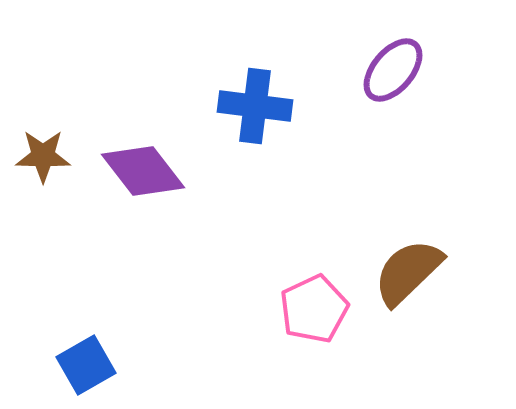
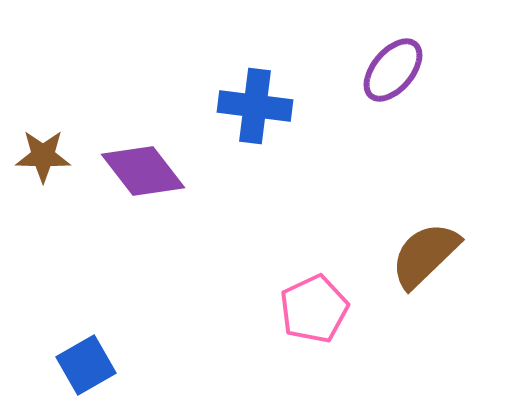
brown semicircle: moved 17 px right, 17 px up
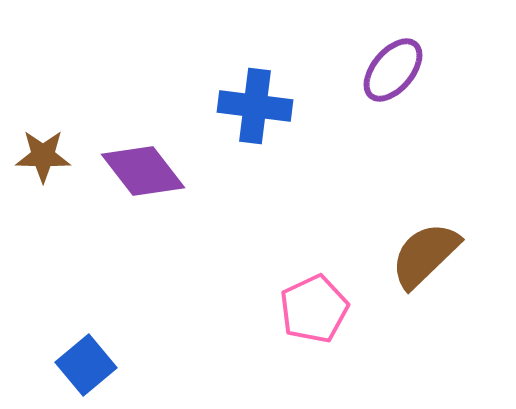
blue square: rotated 10 degrees counterclockwise
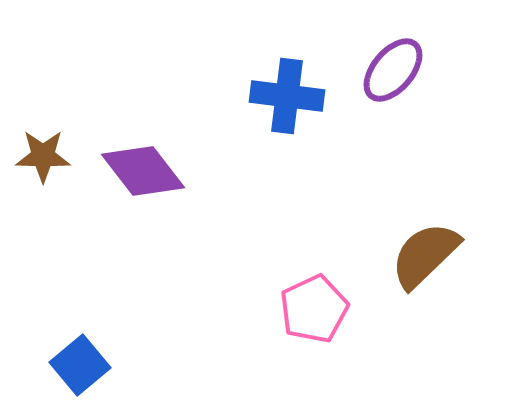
blue cross: moved 32 px right, 10 px up
blue square: moved 6 px left
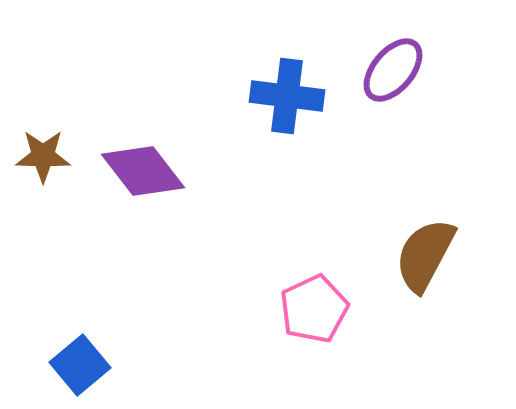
brown semicircle: rotated 18 degrees counterclockwise
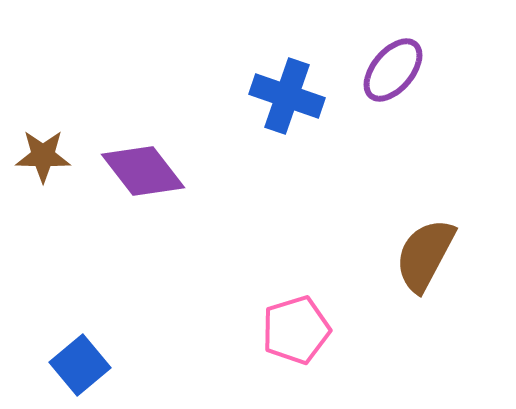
blue cross: rotated 12 degrees clockwise
pink pentagon: moved 18 px left, 21 px down; rotated 8 degrees clockwise
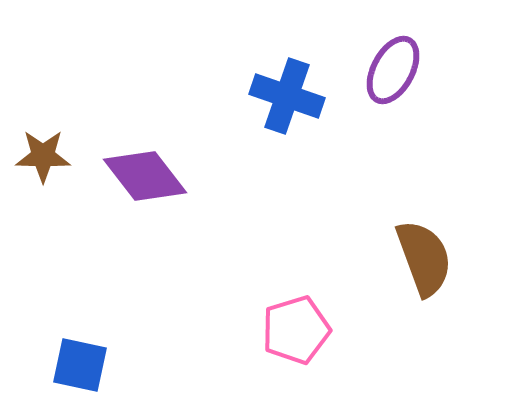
purple ellipse: rotated 12 degrees counterclockwise
purple diamond: moved 2 px right, 5 px down
brown semicircle: moved 1 px left, 3 px down; rotated 132 degrees clockwise
blue square: rotated 38 degrees counterclockwise
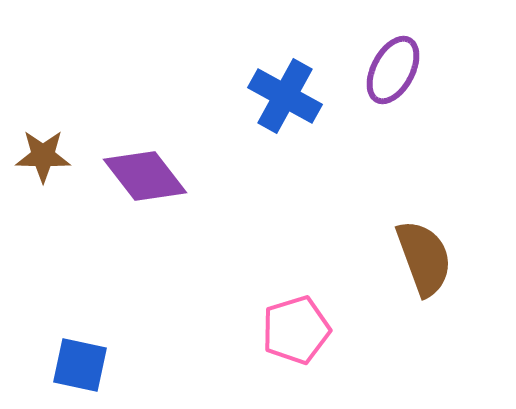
blue cross: moved 2 px left; rotated 10 degrees clockwise
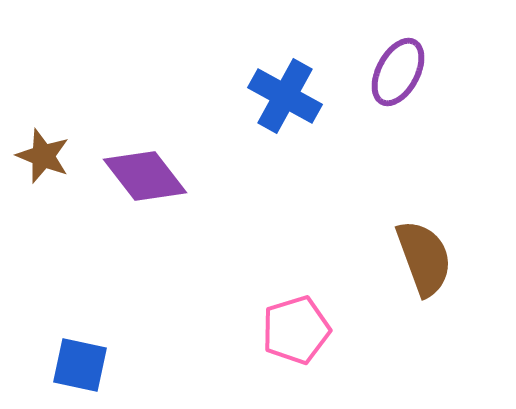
purple ellipse: moved 5 px right, 2 px down
brown star: rotated 20 degrees clockwise
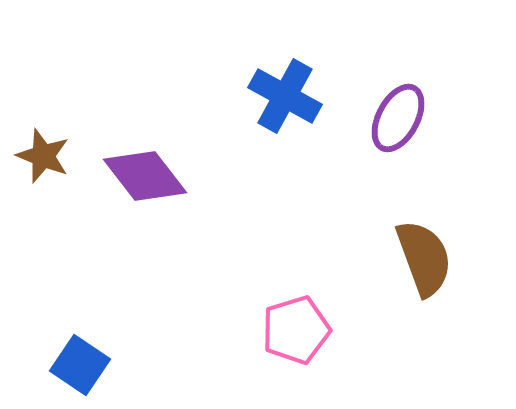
purple ellipse: moved 46 px down
blue square: rotated 22 degrees clockwise
